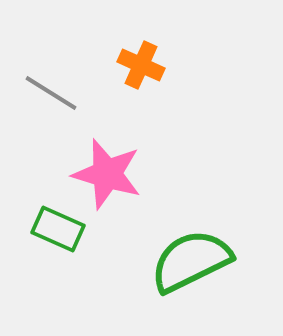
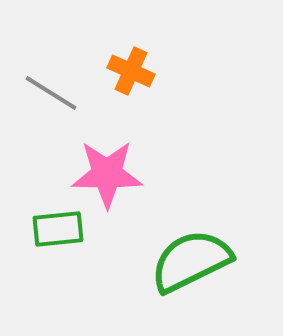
orange cross: moved 10 px left, 6 px down
pink star: rotated 16 degrees counterclockwise
green rectangle: rotated 30 degrees counterclockwise
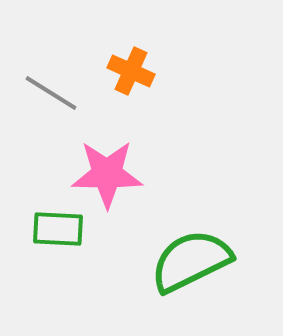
green rectangle: rotated 9 degrees clockwise
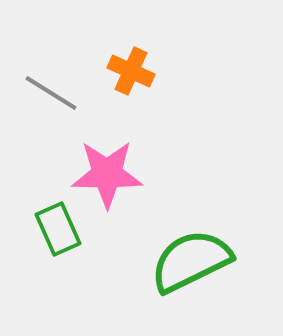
green rectangle: rotated 63 degrees clockwise
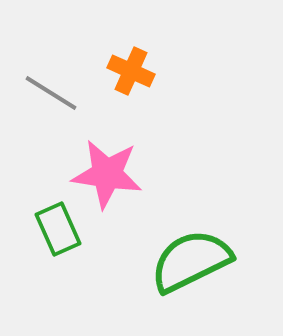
pink star: rotated 8 degrees clockwise
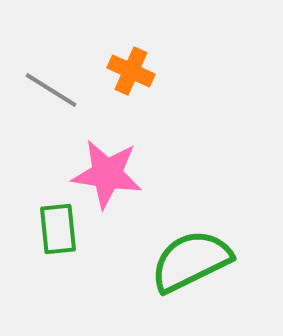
gray line: moved 3 px up
green rectangle: rotated 18 degrees clockwise
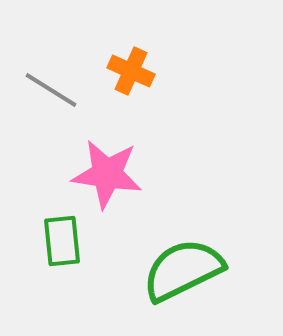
green rectangle: moved 4 px right, 12 px down
green semicircle: moved 8 px left, 9 px down
